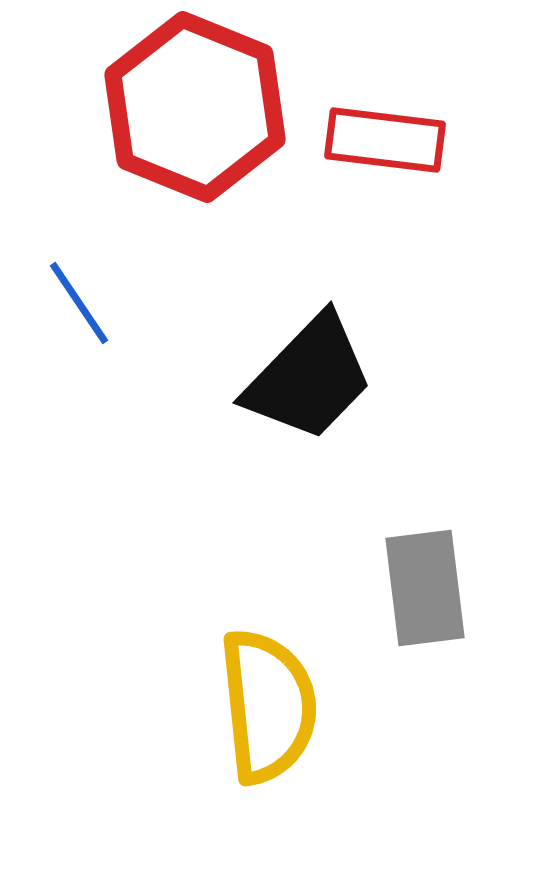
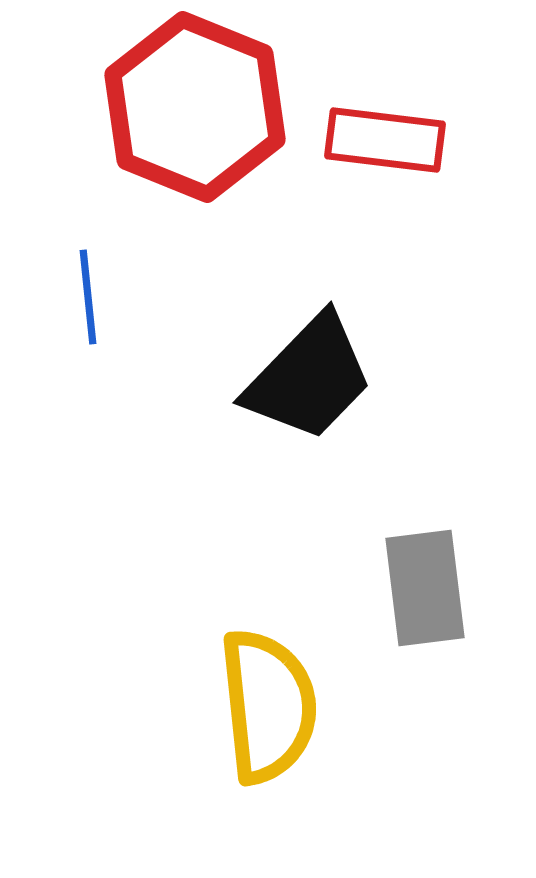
blue line: moved 9 px right, 6 px up; rotated 28 degrees clockwise
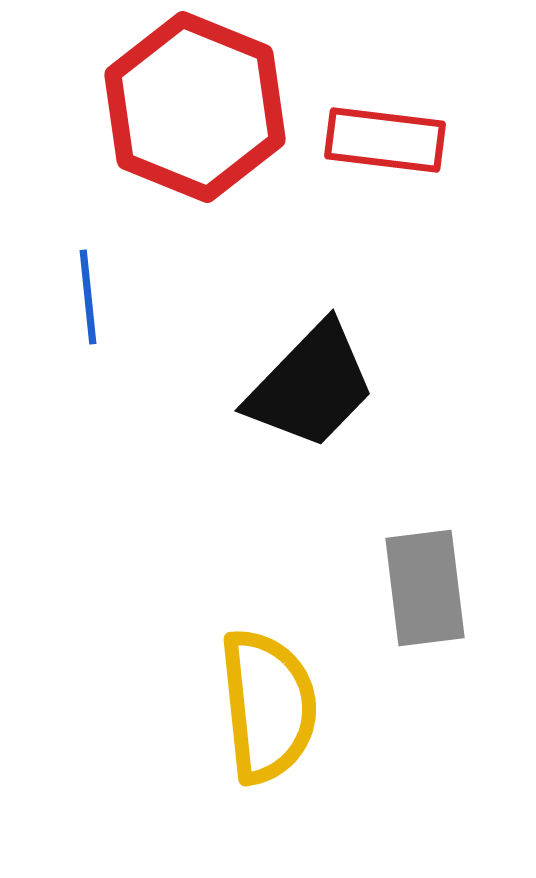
black trapezoid: moved 2 px right, 8 px down
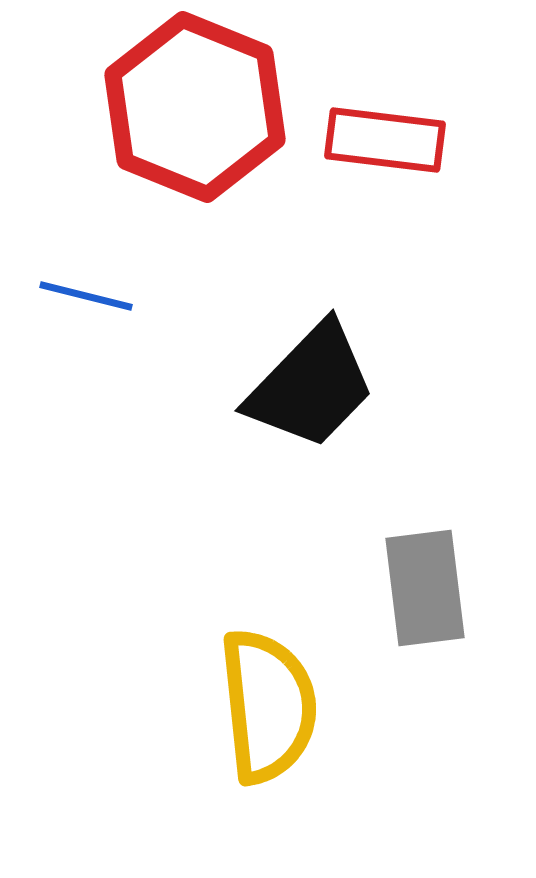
blue line: moved 2 px left, 1 px up; rotated 70 degrees counterclockwise
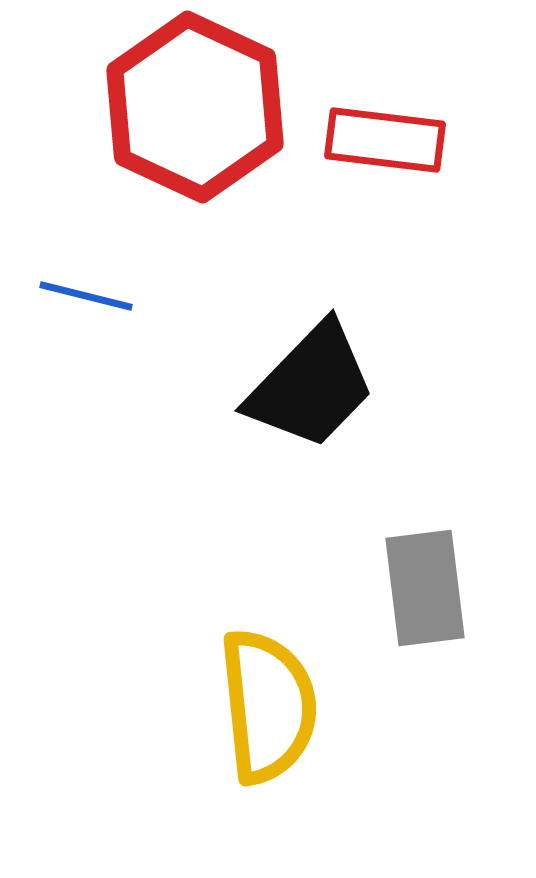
red hexagon: rotated 3 degrees clockwise
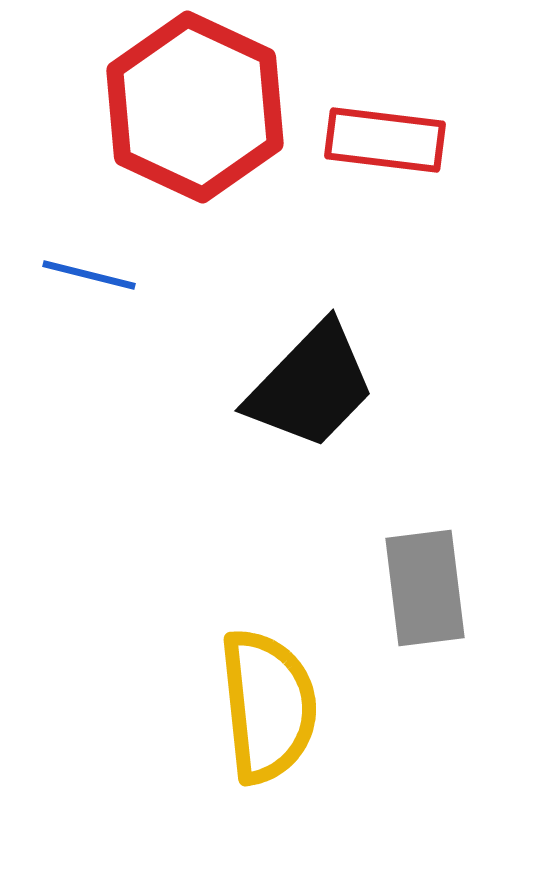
blue line: moved 3 px right, 21 px up
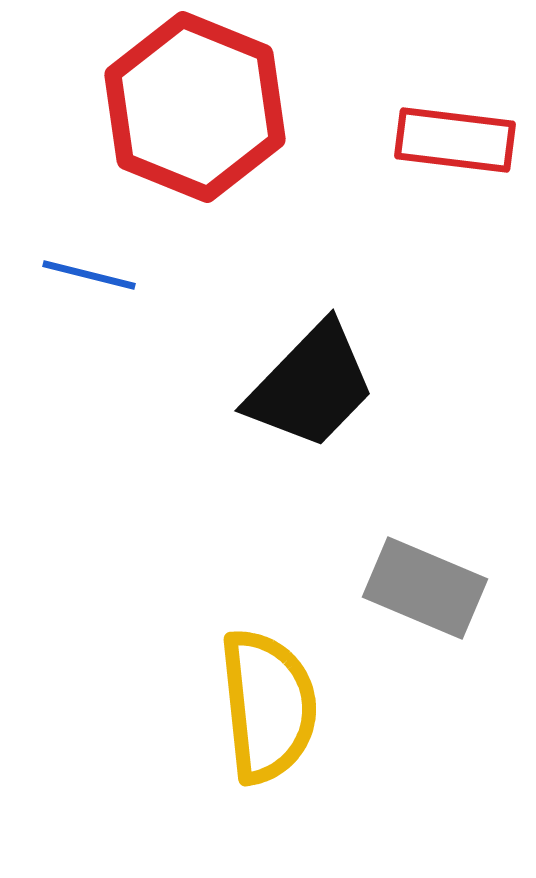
red hexagon: rotated 3 degrees counterclockwise
red rectangle: moved 70 px right
gray rectangle: rotated 60 degrees counterclockwise
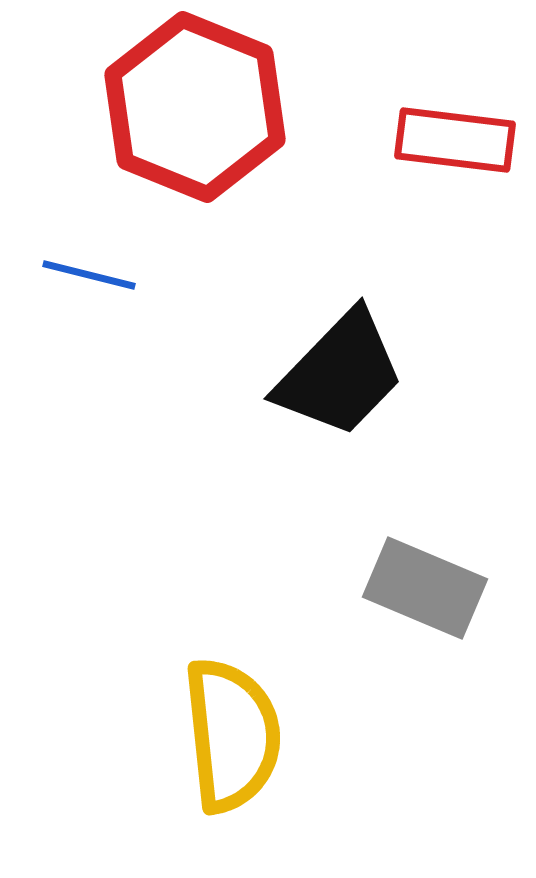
black trapezoid: moved 29 px right, 12 px up
yellow semicircle: moved 36 px left, 29 px down
